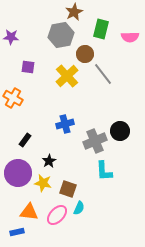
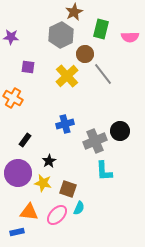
gray hexagon: rotated 15 degrees counterclockwise
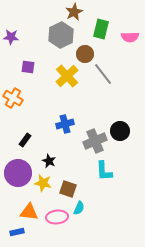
black star: rotated 16 degrees counterclockwise
pink ellipse: moved 2 px down; rotated 40 degrees clockwise
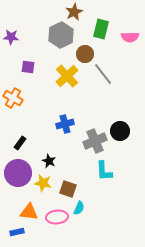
black rectangle: moved 5 px left, 3 px down
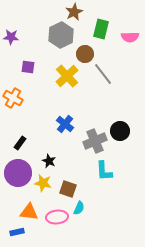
blue cross: rotated 36 degrees counterclockwise
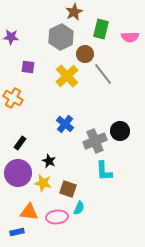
gray hexagon: moved 2 px down
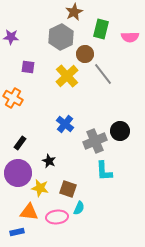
yellow star: moved 3 px left, 5 px down
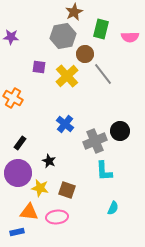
gray hexagon: moved 2 px right, 1 px up; rotated 15 degrees clockwise
purple square: moved 11 px right
brown square: moved 1 px left, 1 px down
cyan semicircle: moved 34 px right
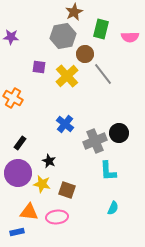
black circle: moved 1 px left, 2 px down
cyan L-shape: moved 4 px right
yellow star: moved 2 px right, 4 px up
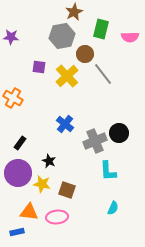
gray hexagon: moved 1 px left
